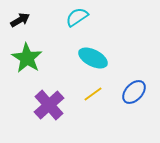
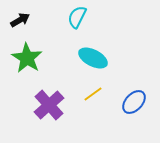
cyan semicircle: rotated 30 degrees counterclockwise
blue ellipse: moved 10 px down
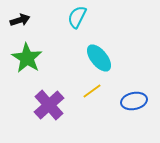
black arrow: rotated 12 degrees clockwise
cyan ellipse: moved 6 px right; rotated 24 degrees clockwise
yellow line: moved 1 px left, 3 px up
blue ellipse: moved 1 px up; rotated 35 degrees clockwise
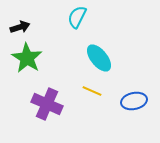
black arrow: moved 7 px down
yellow line: rotated 60 degrees clockwise
purple cross: moved 2 px left, 1 px up; rotated 24 degrees counterclockwise
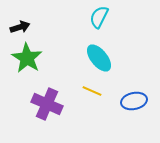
cyan semicircle: moved 22 px right
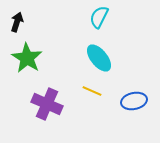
black arrow: moved 3 px left, 5 px up; rotated 54 degrees counterclockwise
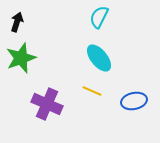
green star: moved 6 px left; rotated 20 degrees clockwise
